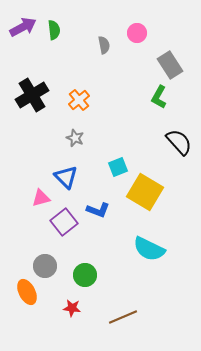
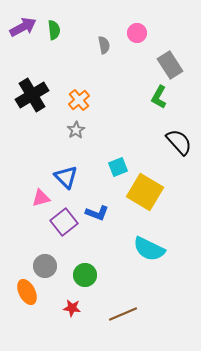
gray star: moved 1 px right, 8 px up; rotated 18 degrees clockwise
blue L-shape: moved 1 px left, 3 px down
brown line: moved 3 px up
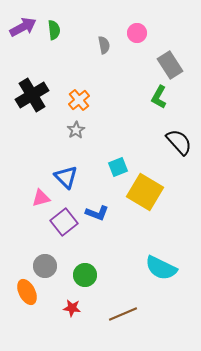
cyan semicircle: moved 12 px right, 19 px down
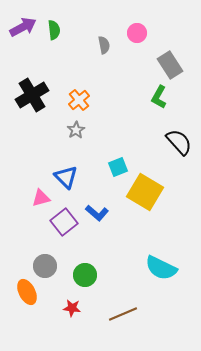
blue L-shape: rotated 20 degrees clockwise
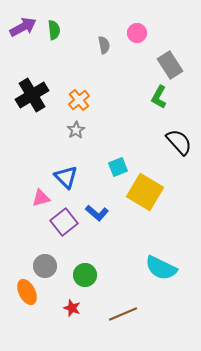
red star: rotated 12 degrees clockwise
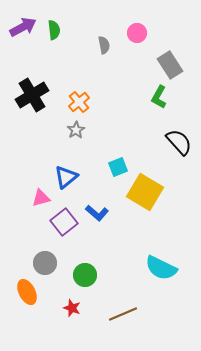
orange cross: moved 2 px down
blue triangle: rotated 35 degrees clockwise
gray circle: moved 3 px up
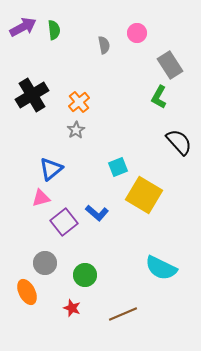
blue triangle: moved 15 px left, 8 px up
yellow square: moved 1 px left, 3 px down
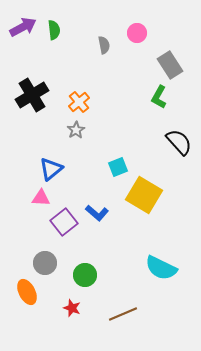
pink triangle: rotated 18 degrees clockwise
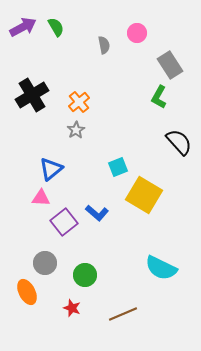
green semicircle: moved 2 px right, 3 px up; rotated 24 degrees counterclockwise
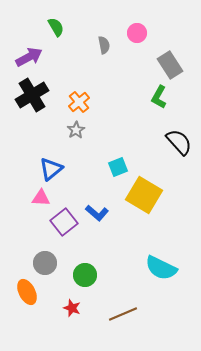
purple arrow: moved 6 px right, 30 px down
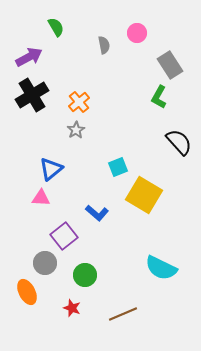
purple square: moved 14 px down
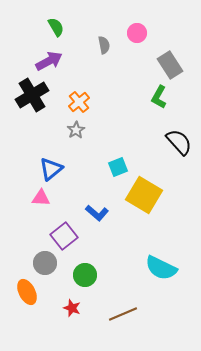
purple arrow: moved 20 px right, 4 px down
